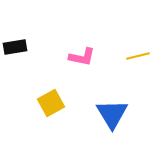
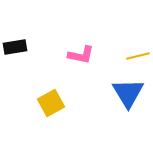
pink L-shape: moved 1 px left, 2 px up
blue triangle: moved 16 px right, 21 px up
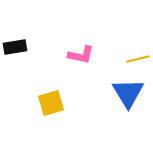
yellow line: moved 3 px down
yellow square: rotated 12 degrees clockwise
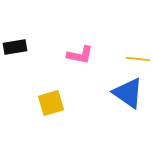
pink L-shape: moved 1 px left
yellow line: rotated 20 degrees clockwise
blue triangle: rotated 24 degrees counterclockwise
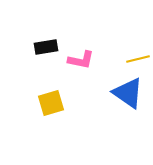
black rectangle: moved 31 px right
pink L-shape: moved 1 px right, 5 px down
yellow line: rotated 20 degrees counterclockwise
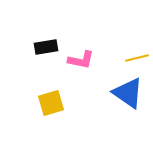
yellow line: moved 1 px left, 1 px up
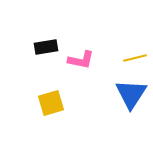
yellow line: moved 2 px left
blue triangle: moved 3 px right, 1 px down; rotated 28 degrees clockwise
